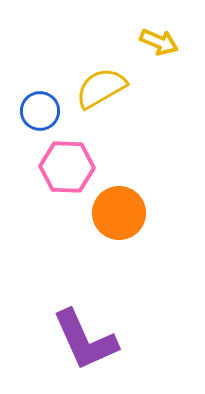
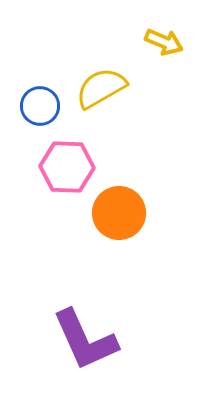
yellow arrow: moved 5 px right
blue circle: moved 5 px up
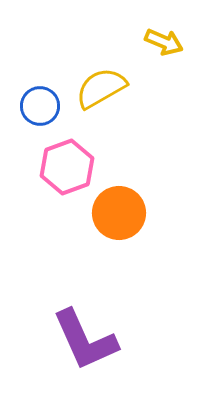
pink hexagon: rotated 22 degrees counterclockwise
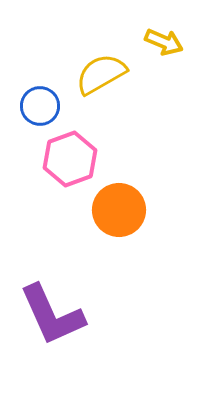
yellow semicircle: moved 14 px up
pink hexagon: moved 3 px right, 8 px up
orange circle: moved 3 px up
purple L-shape: moved 33 px left, 25 px up
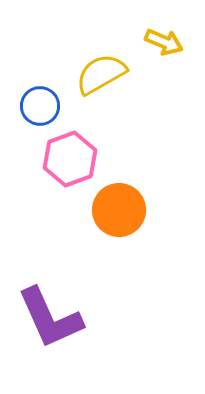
purple L-shape: moved 2 px left, 3 px down
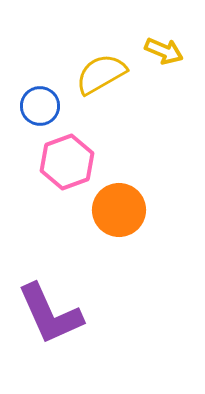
yellow arrow: moved 9 px down
pink hexagon: moved 3 px left, 3 px down
purple L-shape: moved 4 px up
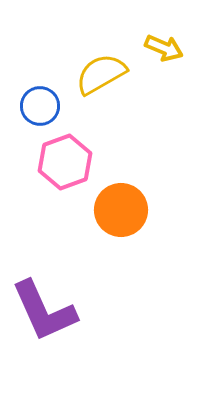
yellow arrow: moved 3 px up
pink hexagon: moved 2 px left
orange circle: moved 2 px right
purple L-shape: moved 6 px left, 3 px up
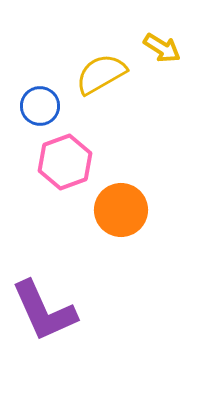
yellow arrow: moved 2 px left; rotated 9 degrees clockwise
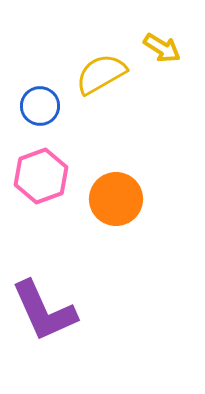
pink hexagon: moved 24 px left, 14 px down
orange circle: moved 5 px left, 11 px up
